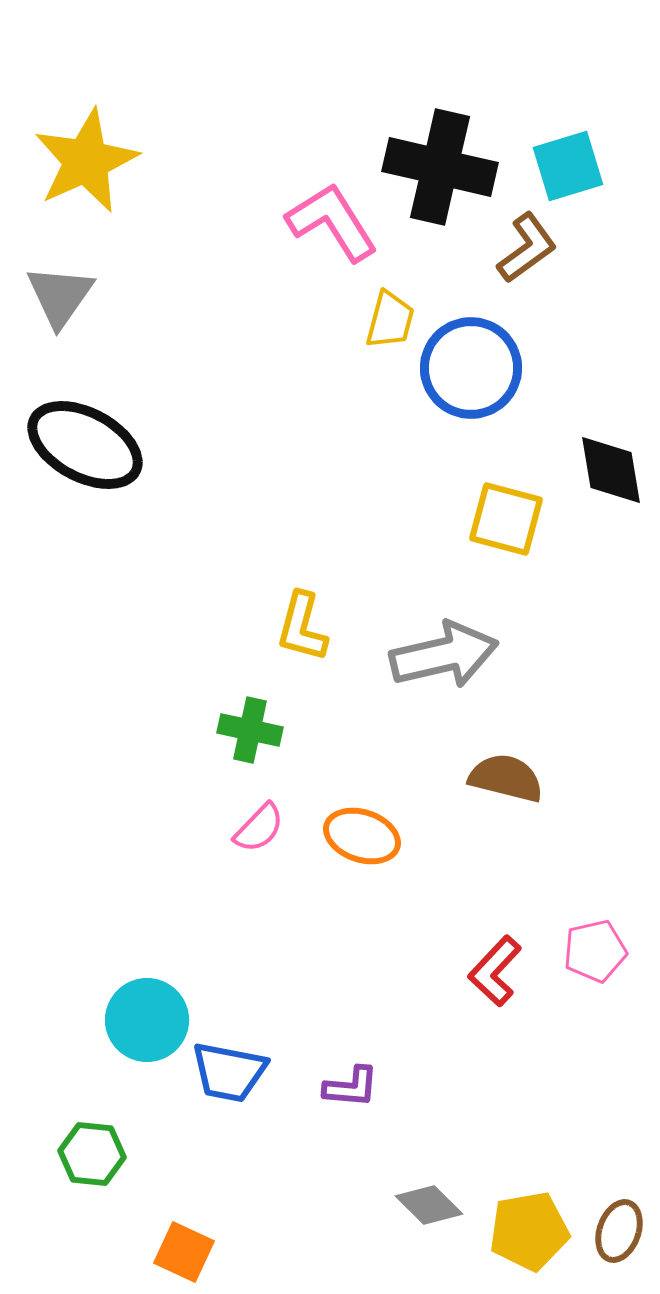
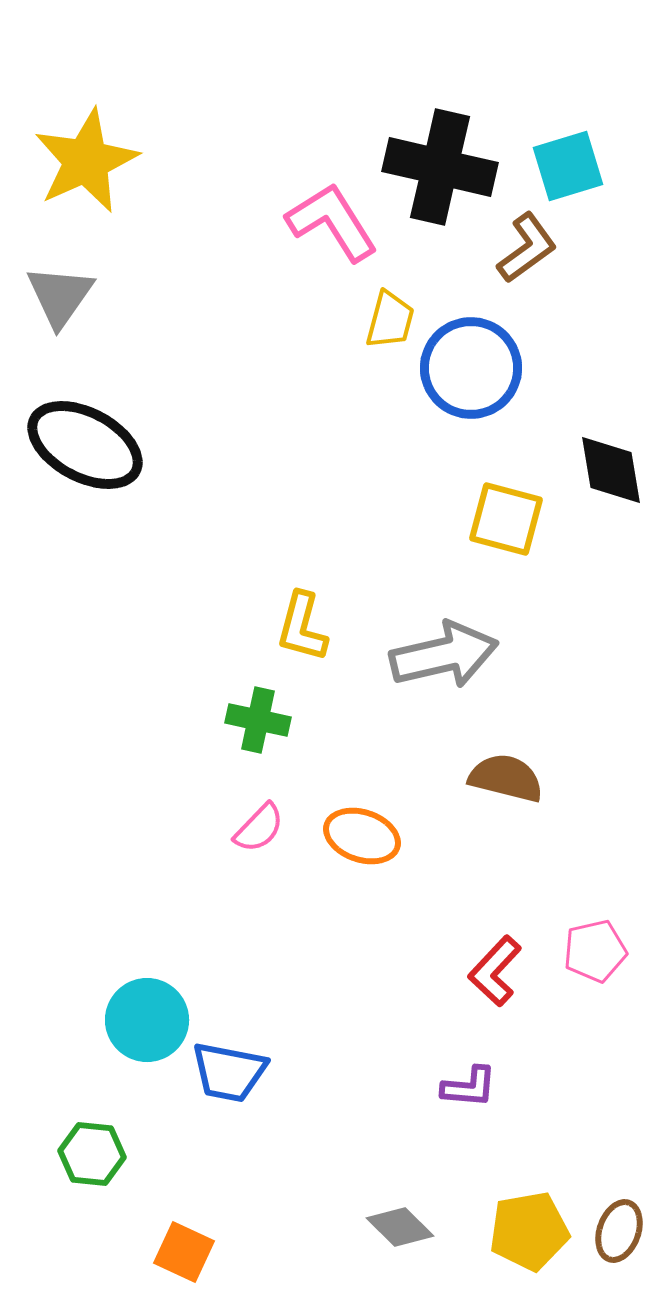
green cross: moved 8 px right, 10 px up
purple L-shape: moved 118 px right
gray diamond: moved 29 px left, 22 px down
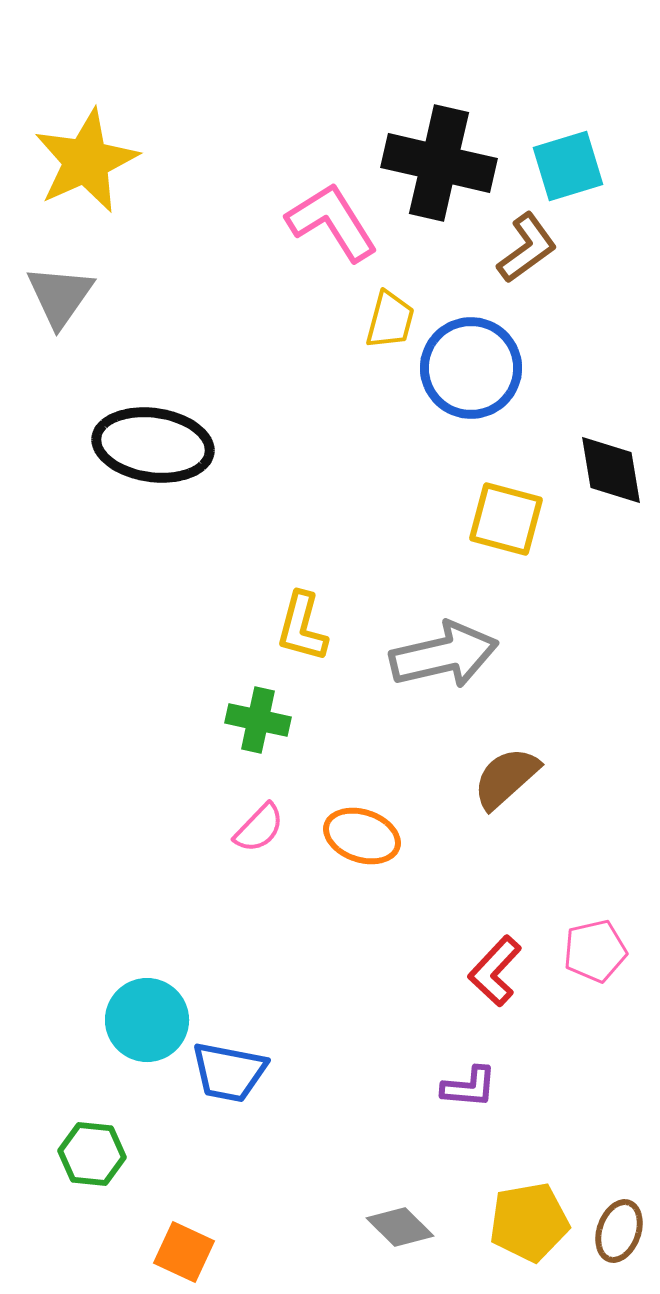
black cross: moved 1 px left, 4 px up
black ellipse: moved 68 px right; rotated 20 degrees counterclockwise
brown semicircle: rotated 56 degrees counterclockwise
yellow pentagon: moved 9 px up
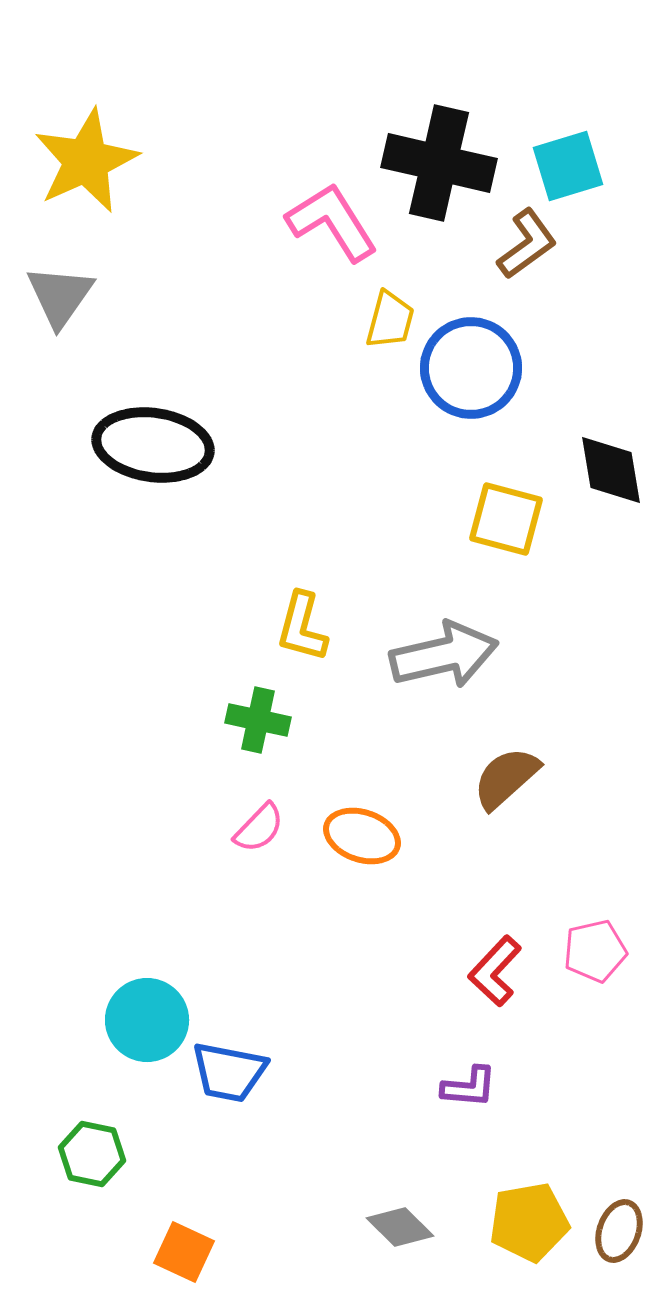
brown L-shape: moved 4 px up
green hexagon: rotated 6 degrees clockwise
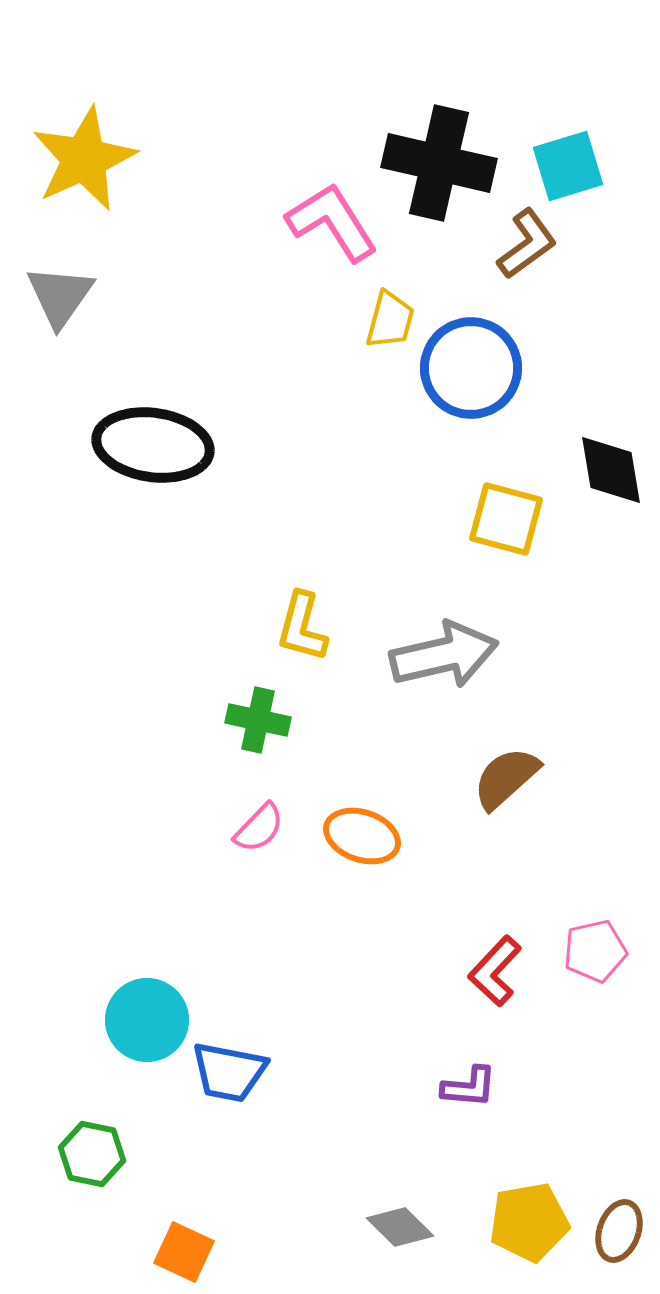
yellow star: moved 2 px left, 2 px up
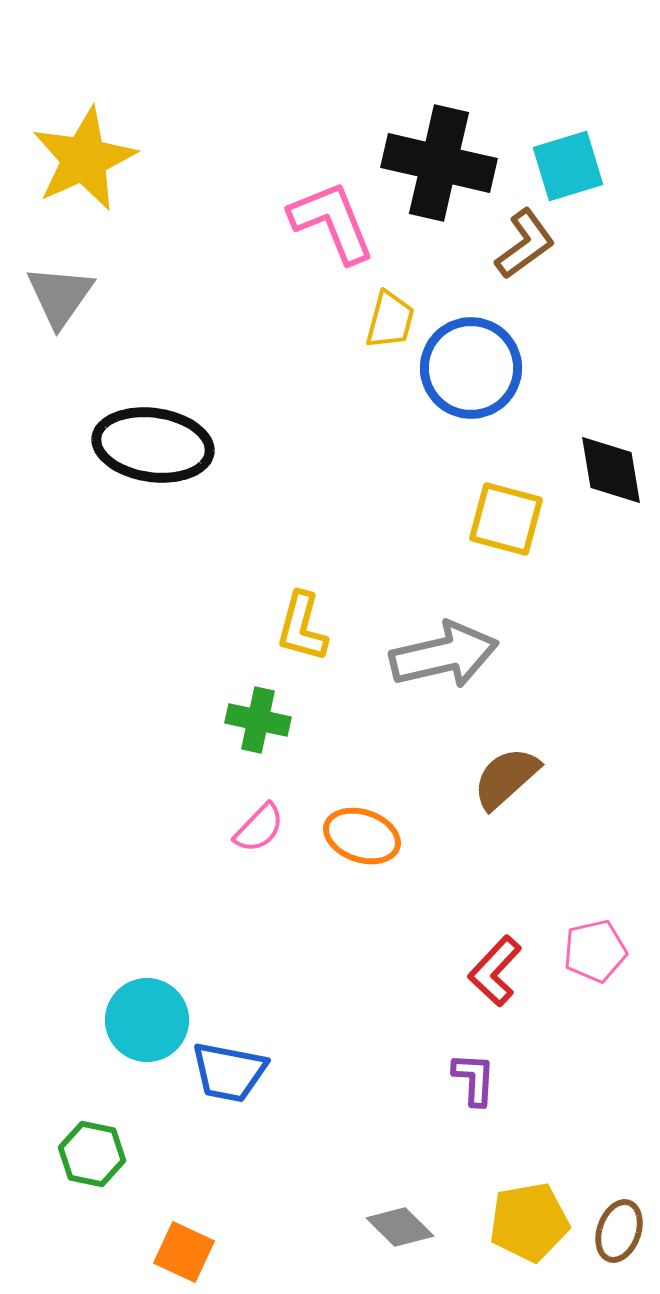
pink L-shape: rotated 10 degrees clockwise
brown L-shape: moved 2 px left
purple L-shape: moved 5 px right, 8 px up; rotated 92 degrees counterclockwise
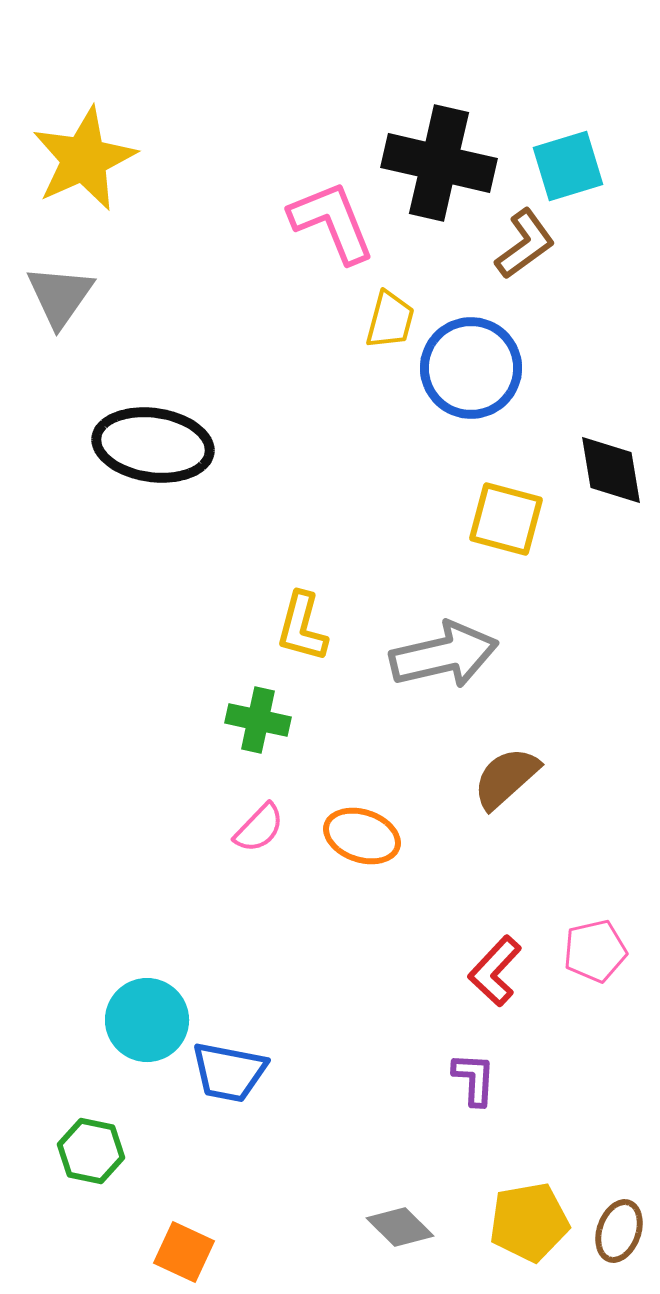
green hexagon: moved 1 px left, 3 px up
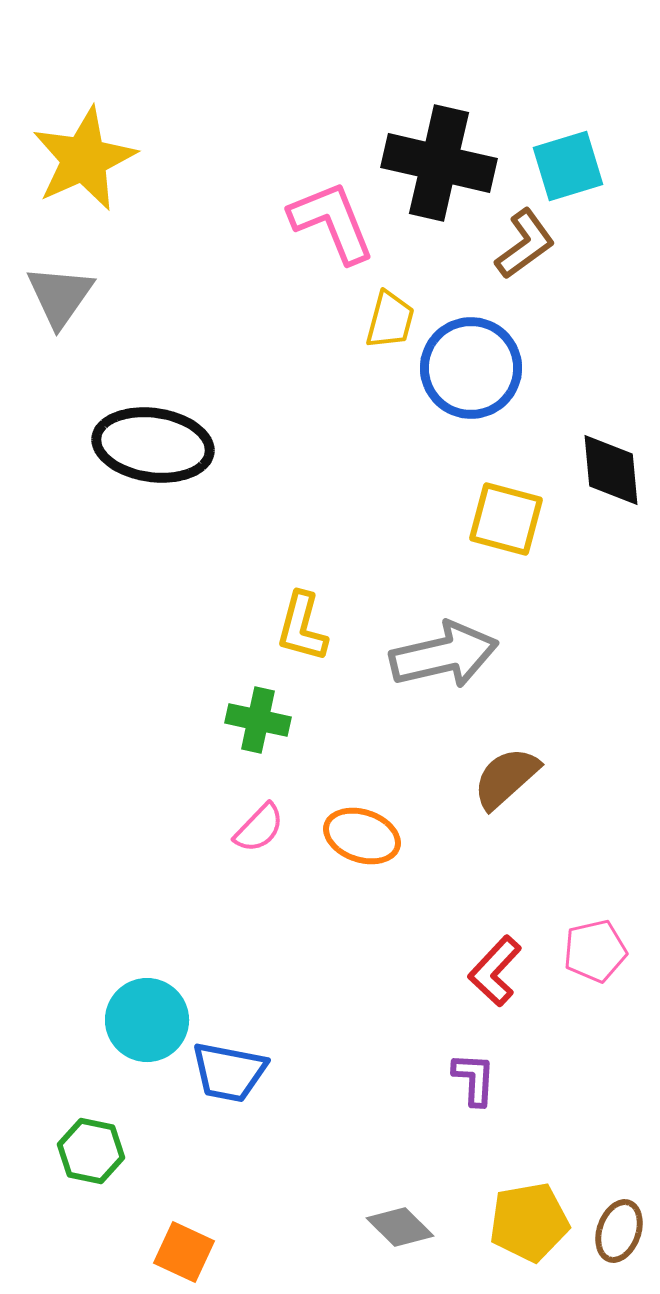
black diamond: rotated 4 degrees clockwise
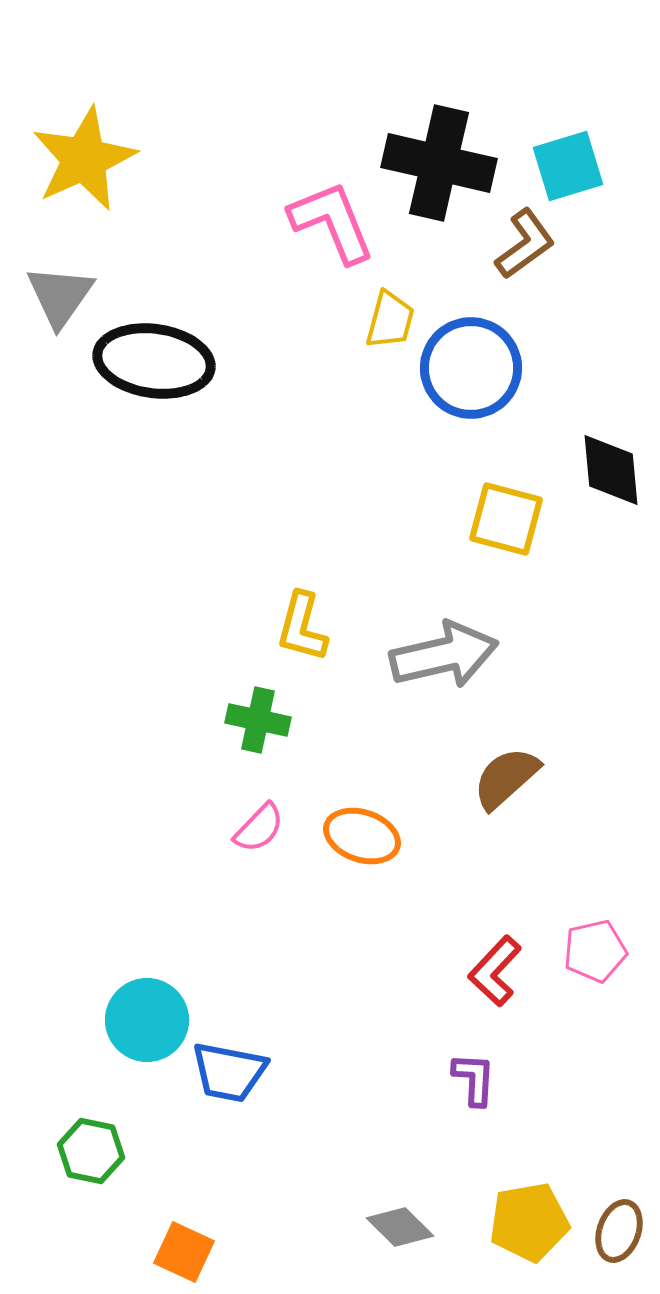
black ellipse: moved 1 px right, 84 px up
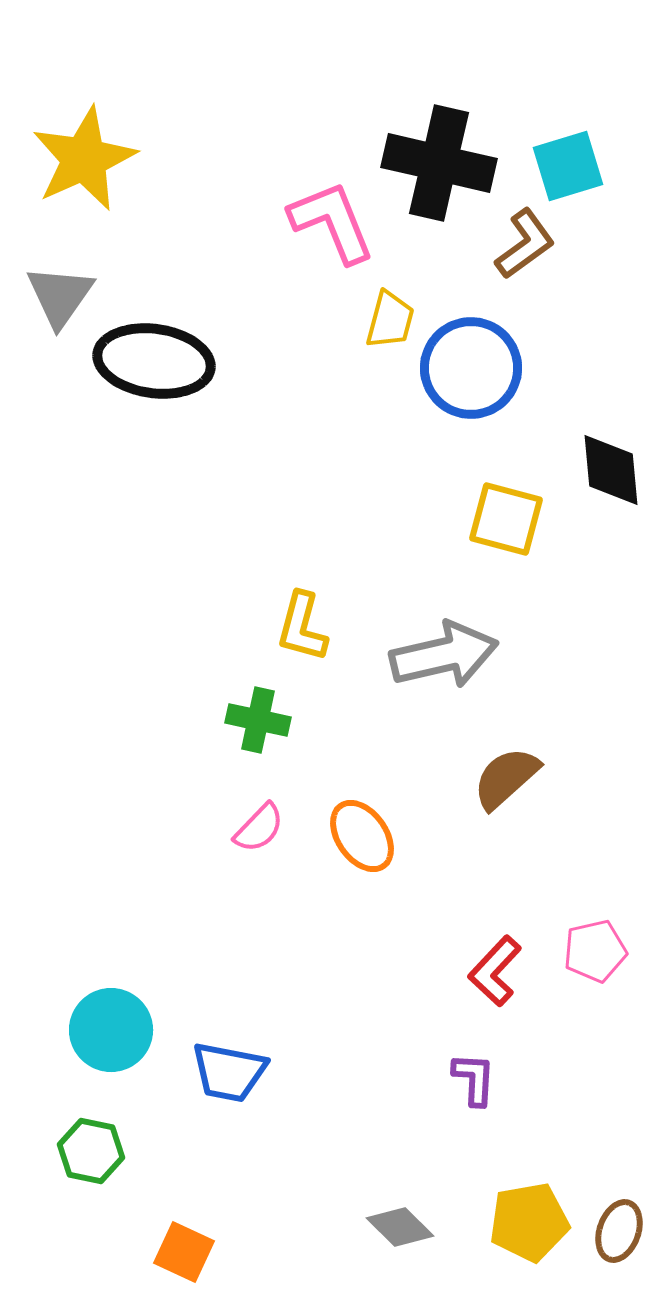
orange ellipse: rotated 36 degrees clockwise
cyan circle: moved 36 px left, 10 px down
